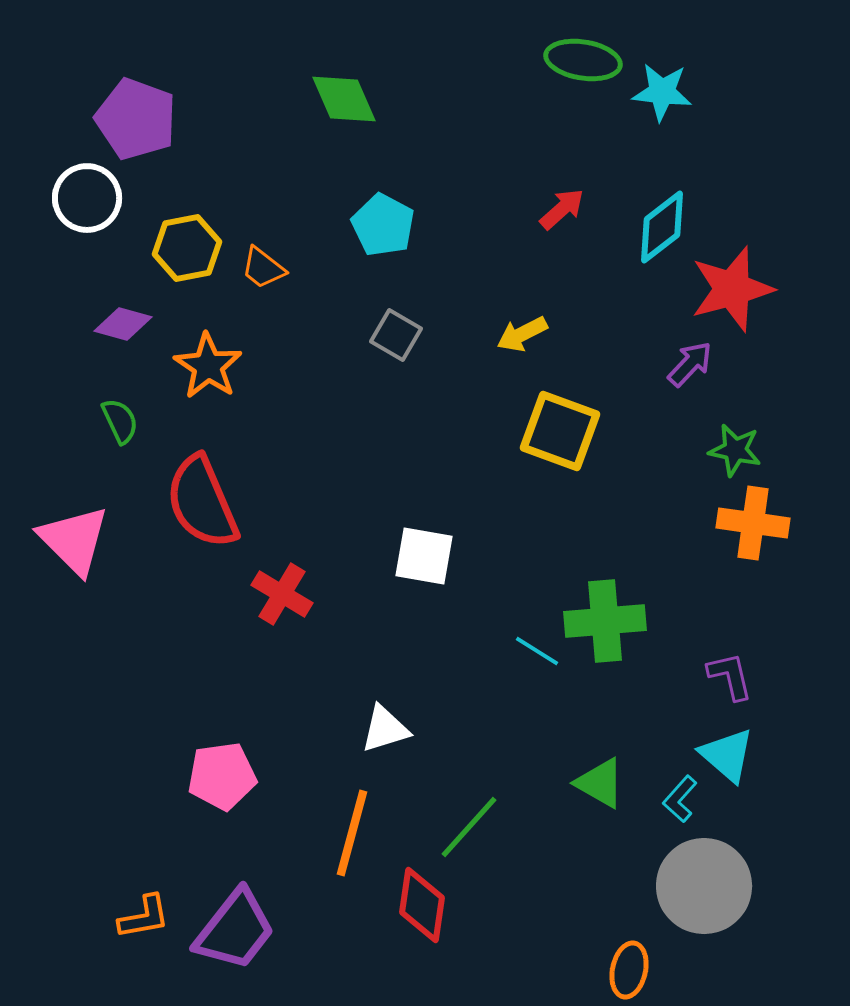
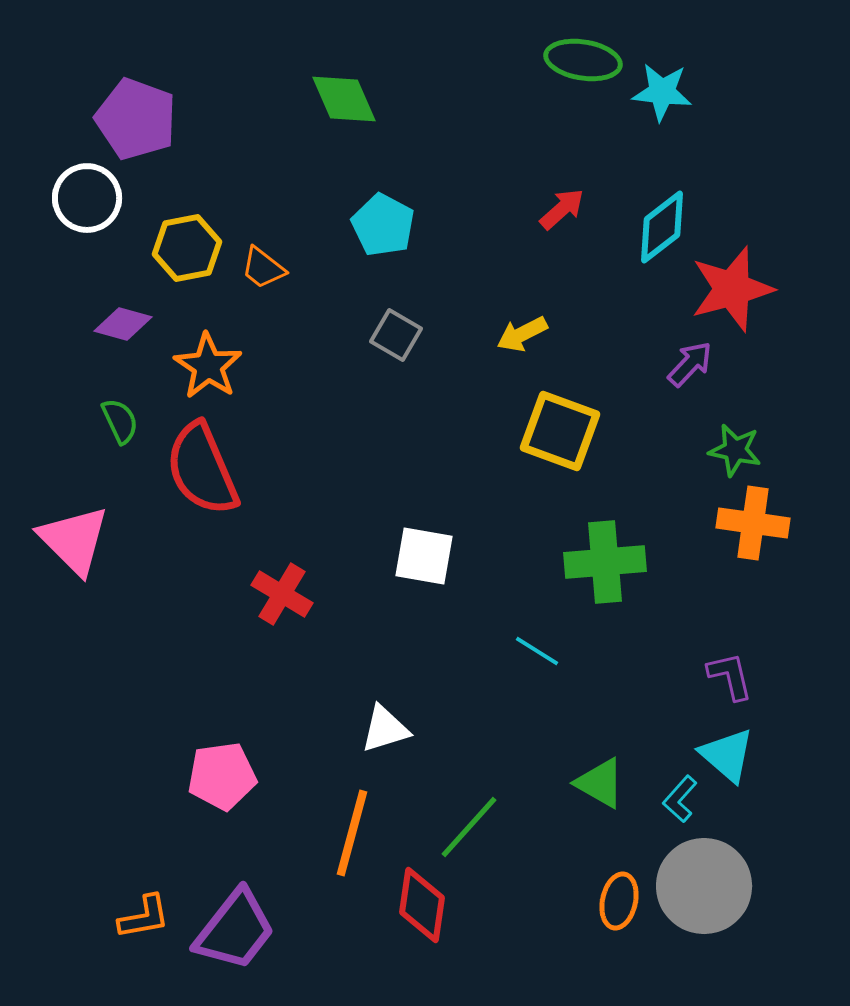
red semicircle: moved 33 px up
green cross: moved 59 px up
orange ellipse: moved 10 px left, 69 px up
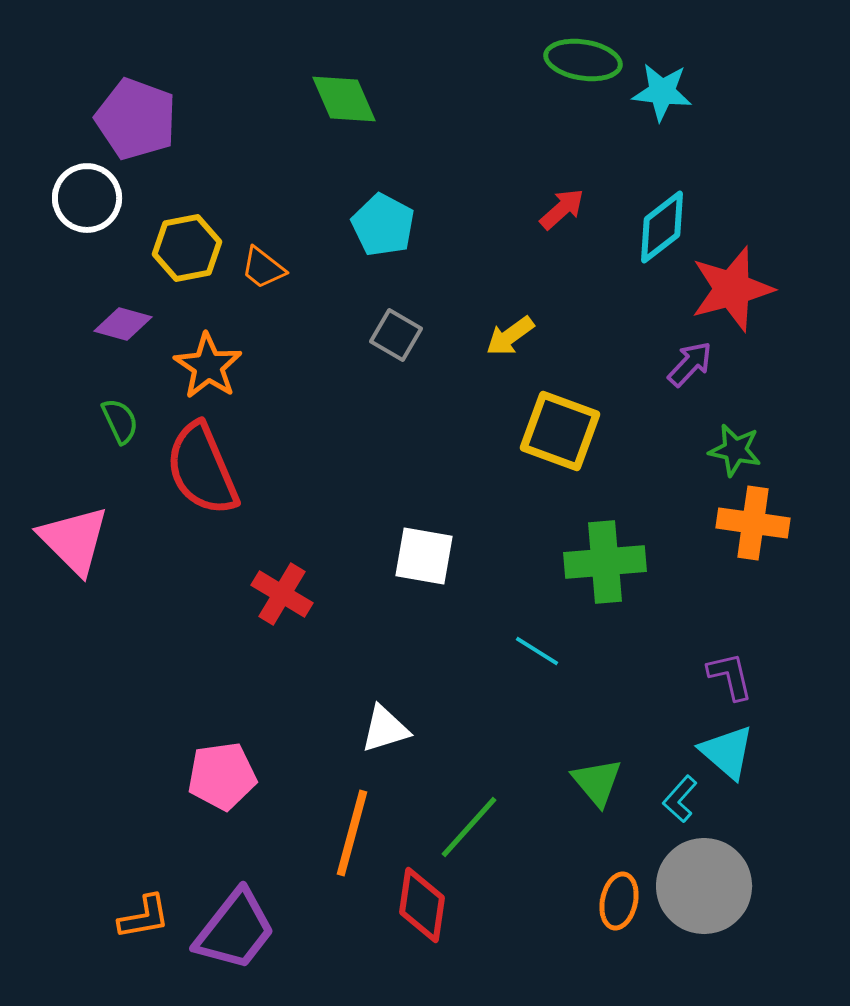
yellow arrow: moved 12 px left, 2 px down; rotated 9 degrees counterclockwise
cyan triangle: moved 3 px up
green triangle: moved 3 px left, 1 px up; rotated 20 degrees clockwise
